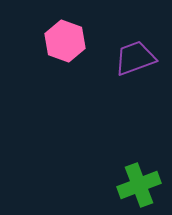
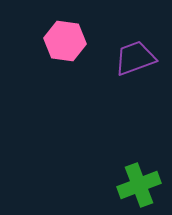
pink hexagon: rotated 12 degrees counterclockwise
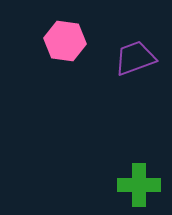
green cross: rotated 21 degrees clockwise
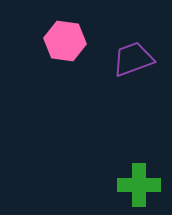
purple trapezoid: moved 2 px left, 1 px down
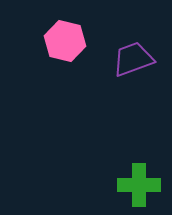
pink hexagon: rotated 6 degrees clockwise
